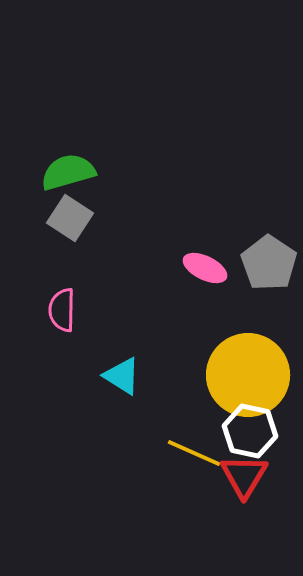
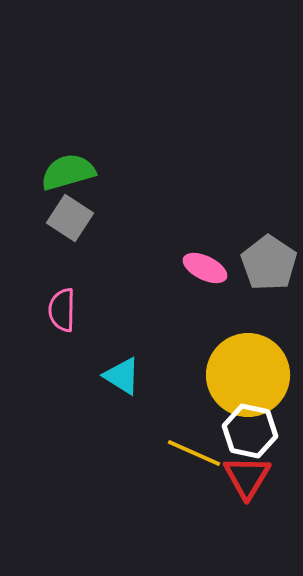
red triangle: moved 3 px right, 1 px down
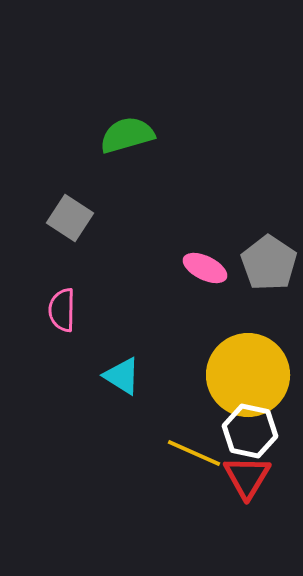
green semicircle: moved 59 px right, 37 px up
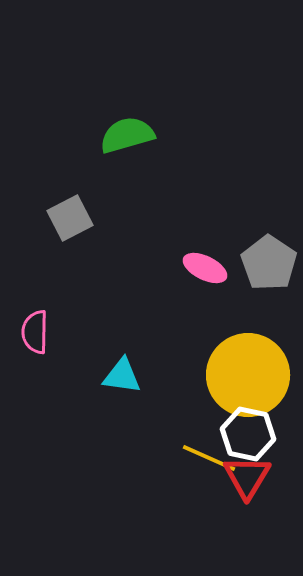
gray square: rotated 30 degrees clockwise
pink semicircle: moved 27 px left, 22 px down
cyan triangle: rotated 24 degrees counterclockwise
white hexagon: moved 2 px left, 3 px down
yellow line: moved 15 px right, 5 px down
